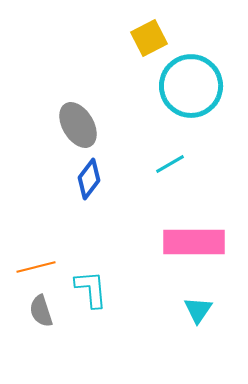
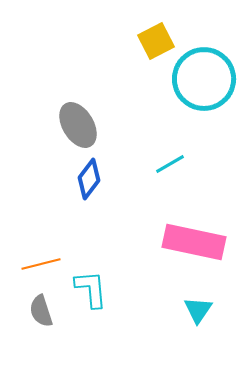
yellow square: moved 7 px right, 3 px down
cyan circle: moved 13 px right, 7 px up
pink rectangle: rotated 12 degrees clockwise
orange line: moved 5 px right, 3 px up
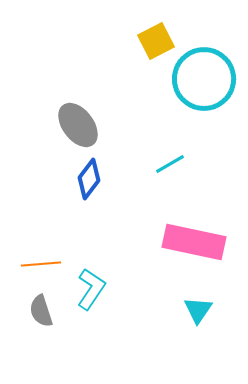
gray ellipse: rotated 6 degrees counterclockwise
orange line: rotated 9 degrees clockwise
cyan L-shape: rotated 39 degrees clockwise
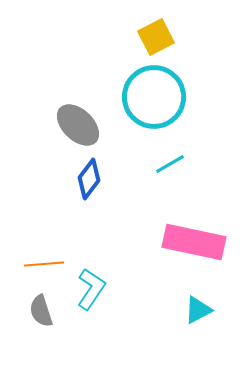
yellow square: moved 4 px up
cyan circle: moved 50 px left, 18 px down
gray ellipse: rotated 9 degrees counterclockwise
orange line: moved 3 px right
cyan triangle: rotated 28 degrees clockwise
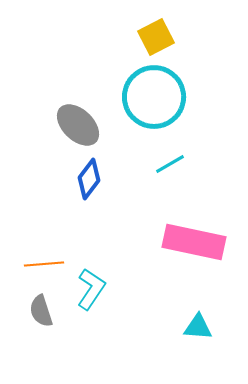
cyan triangle: moved 17 px down; rotated 32 degrees clockwise
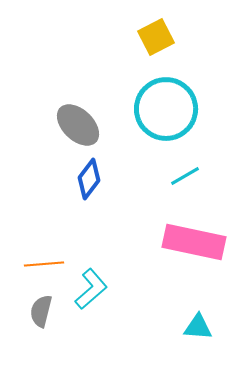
cyan circle: moved 12 px right, 12 px down
cyan line: moved 15 px right, 12 px down
cyan L-shape: rotated 15 degrees clockwise
gray semicircle: rotated 32 degrees clockwise
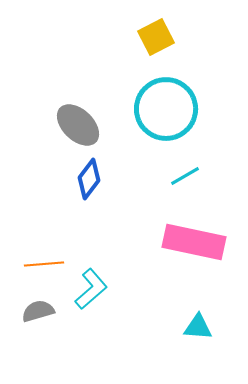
gray semicircle: moved 3 px left; rotated 60 degrees clockwise
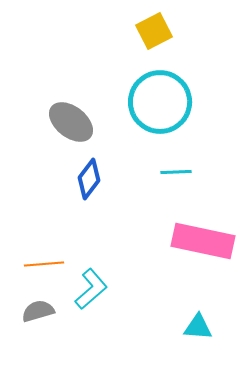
yellow square: moved 2 px left, 6 px up
cyan circle: moved 6 px left, 7 px up
gray ellipse: moved 7 px left, 3 px up; rotated 6 degrees counterclockwise
cyan line: moved 9 px left, 4 px up; rotated 28 degrees clockwise
pink rectangle: moved 9 px right, 1 px up
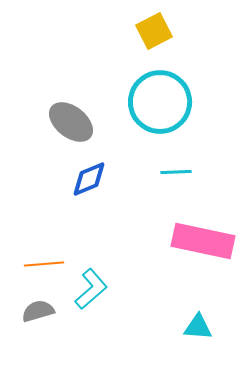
blue diamond: rotated 30 degrees clockwise
